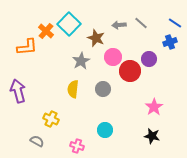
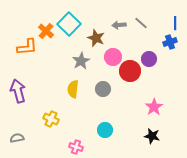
blue line: rotated 56 degrees clockwise
gray semicircle: moved 20 px left, 3 px up; rotated 40 degrees counterclockwise
pink cross: moved 1 px left, 1 px down
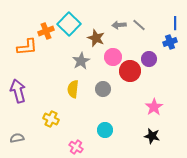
gray line: moved 2 px left, 2 px down
orange cross: rotated 28 degrees clockwise
pink cross: rotated 16 degrees clockwise
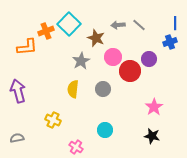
gray arrow: moved 1 px left
yellow cross: moved 2 px right, 1 px down
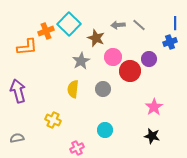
pink cross: moved 1 px right, 1 px down; rotated 32 degrees clockwise
